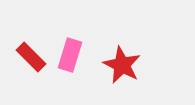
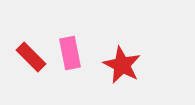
pink rectangle: moved 2 px up; rotated 28 degrees counterclockwise
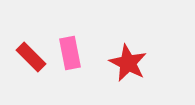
red star: moved 6 px right, 2 px up
